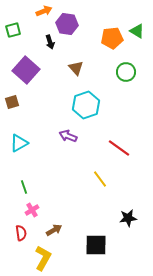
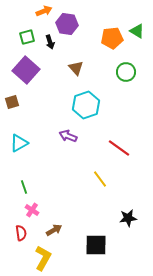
green square: moved 14 px right, 7 px down
pink cross: rotated 24 degrees counterclockwise
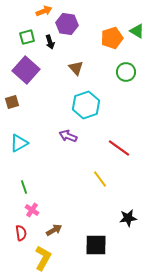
orange pentagon: rotated 10 degrees counterclockwise
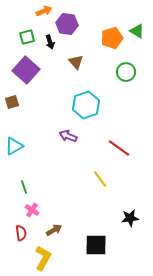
brown triangle: moved 6 px up
cyan triangle: moved 5 px left, 3 px down
black star: moved 2 px right
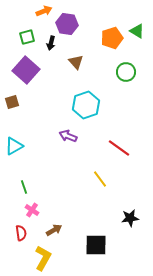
black arrow: moved 1 px right, 1 px down; rotated 32 degrees clockwise
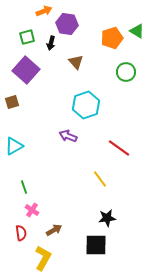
black star: moved 23 px left
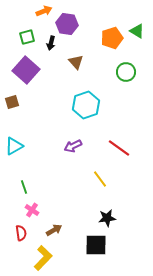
purple arrow: moved 5 px right, 10 px down; rotated 48 degrees counterclockwise
yellow L-shape: rotated 15 degrees clockwise
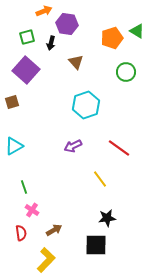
yellow L-shape: moved 3 px right, 2 px down
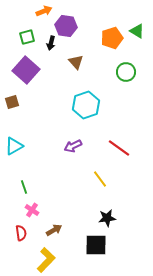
purple hexagon: moved 1 px left, 2 px down
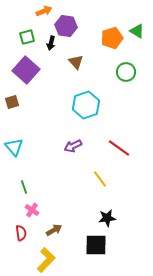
cyan triangle: moved 1 px down; rotated 42 degrees counterclockwise
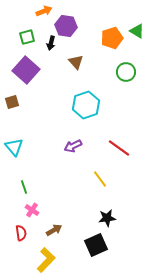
black square: rotated 25 degrees counterclockwise
